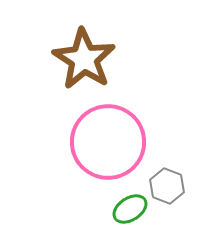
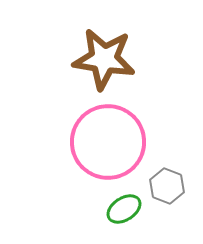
brown star: moved 20 px right; rotated 24 degrees counterclockwise
green ellipse: moved 6 px left
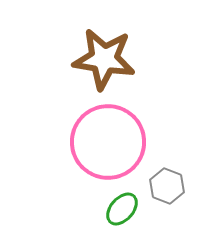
green ellipse: moved 2 px left; rotated 16 degrees counterclockwise
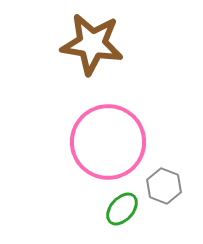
brown star: moved 12 px left, 15 px up
gray hexagon: moved 3 px left
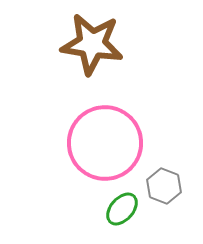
pink circle: moved 3 px left, 1 px down
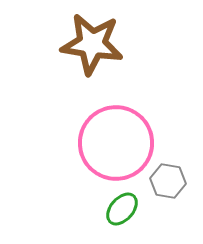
pink circle: moved 11 px right
gray hexagon: moved 4 px right, 5 px up; rotated 12 degrees counterclockwise
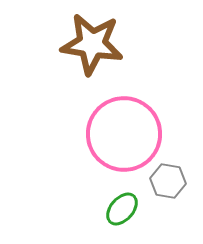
pink circle: moved 8 px right, 9 px up
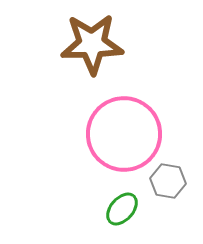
brown star: rotated 10 degrees counterclockwise
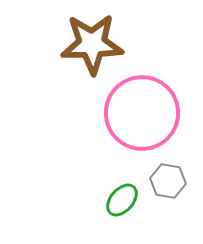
pink circle: moved 18 px right, 21 px up
green ellipse: moved 9 px up
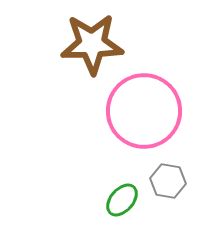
pink circle: moved 2 px right, 2 px up
